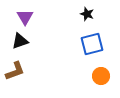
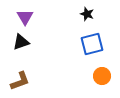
black triangle: moved 1 px right, 1 px down
brown L-shape: moved 5 px right, 10 px down
orange circle: moved 1 px right
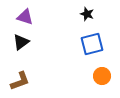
purple triangle: rotated 42 degrees counterclockwise
black triangle: rotated 18 degrees counterclockwise
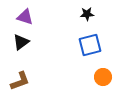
black star: rotated 24 degrees counterclockwise
blue square: moved 2 px left, 1 px down
orange circle: moved 1 px right, 1 px down
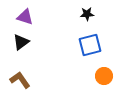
orange circle: moved 1 px right, 1 px up
brown L-shape: moved 1 px up; rotated 105 degrees counterclockwise
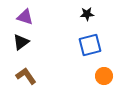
brown L-shape: moved 6 px right, 4 px up
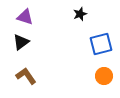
black star: moved 7 px left; rotated 16 degrees counterclockwise
blue square: moved 11 px right, 1 px up
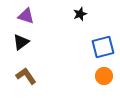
purple triangle: moved 1 px right, 1 px up
blue square: moved 2 px right, 3 px down
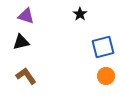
black star: rotated 16 degrees counterclockwise
black triangle: rotated 24 degrees clockwise
orange circle: moved 2 px right
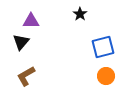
purple triangle: moved 5 px right, 5 px down; rotated 18 degrees counterclockwise
black triangle: rotated 36 degrees counterclockwise
brown L-shape: rotated 85 degrees counterclockwise
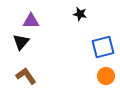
black star: rotated 24 degrees counterclockwise
brown L-shape: rotated 85 degrees clockwise
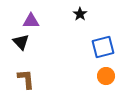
black star: rotated 24 degrees clockwise
black triangle: rotated 24 degrees counterclockwise
brown L-shape: moved 3 px down; rotated 30 degrees clockwise
